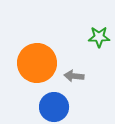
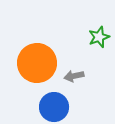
green star: rotated 20 degrees counterclockwise
gray arrow: rotated 18 degrees counterclockwise
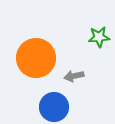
green star: rotated 15 degrees clockwise
orange circle: moved 1 px left, 5 px up
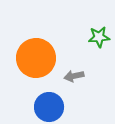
blue circle: moved 5 px left
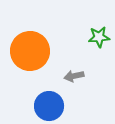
orange circle: moved 6 px left, 7 px up
blue circle: moved 1 px up
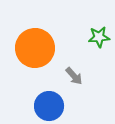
orange circle: moved 5 px right, 3 px up
gray arrow: rotated 120 degrees counterclockwise
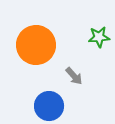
orange circle: moved 1 px right, 3 px up
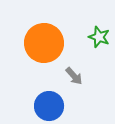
green star: rotated 25 degrees clockwise
orange circle: moved 8 px right, 2 px up
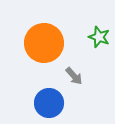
blue circle: moved 3 px up
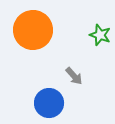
green star: moved 1 px right, 2 px up
orange circle: moved 11 px left, 13 px up
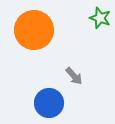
orange circle: moved 1 px right
green star: moved 17 px up
